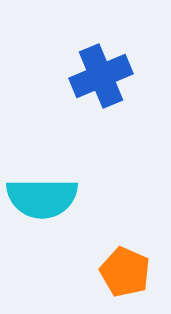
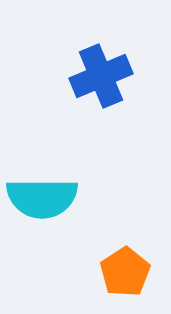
orange pentagon: rotated 15 degrees clockwise
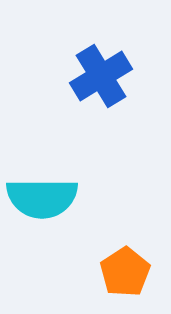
blue cross: rotated 8 degrees counterclockwise
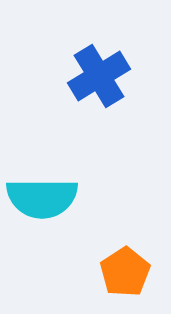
blue cross: moved 2 px left
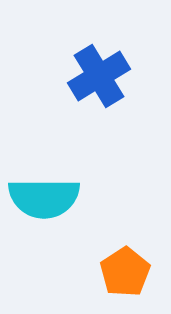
cyan semicircle: moved 2 px right
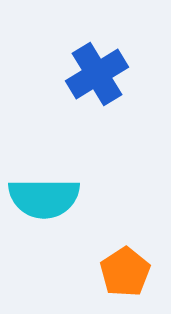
blue cross: moved 2 px left, 2 px up
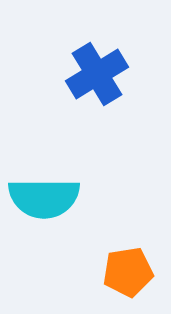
orange pentagon: moved 3 px right; rotated 24 degrees clockwise
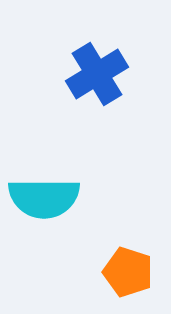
orange pentagon: rotated 27 degrees clockwise
